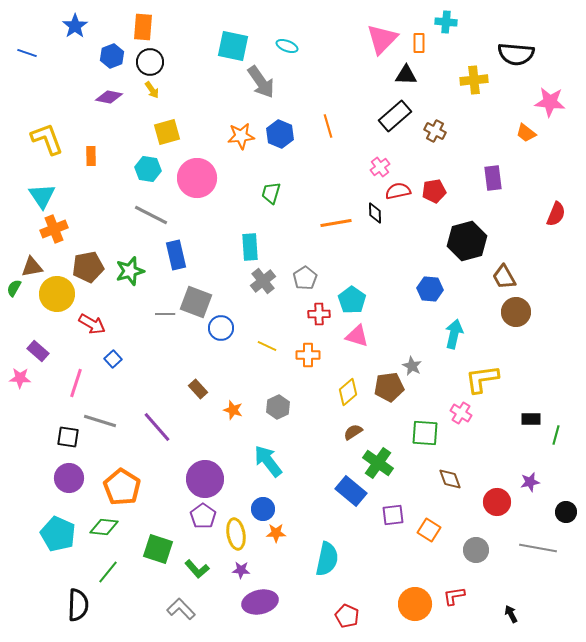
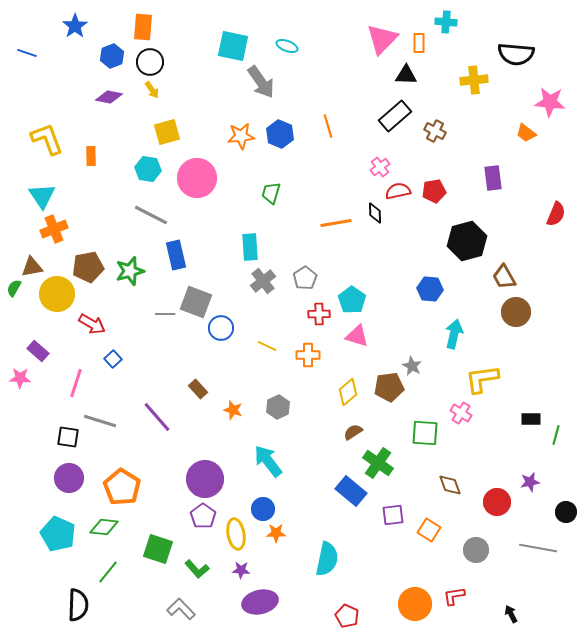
purple line at (157, 427): moved 10 px up
brown diamond at (450, 479): moved 6 px down
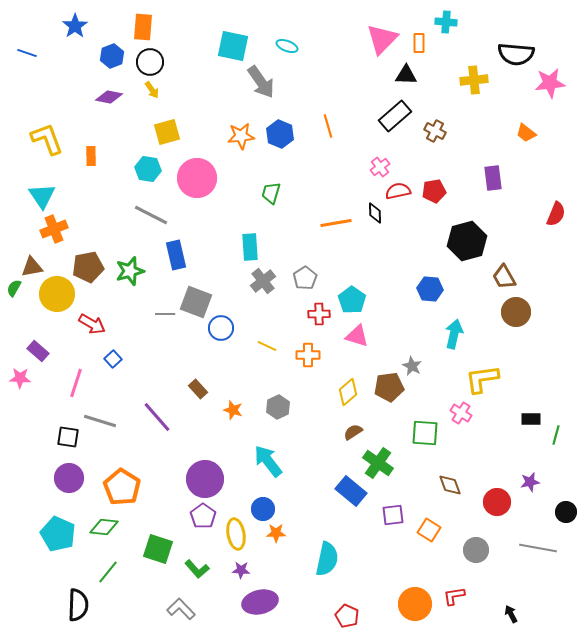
pink star at (550, 102): moved 19 px up; rotated 12 degrees counterclockwise
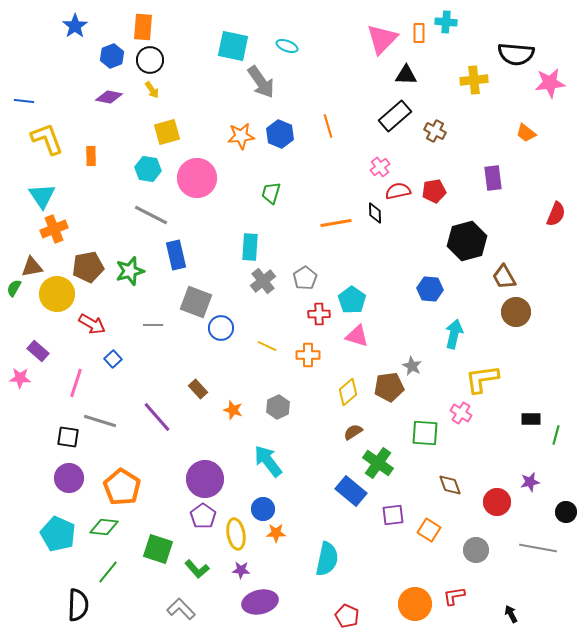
orange rectangle at (419, 43): moved 10 px up
blue line at (27, 53): moved 3 px left, 48 px down; rotated 12 degrees counterclockwise
black circle at (150, 62): moved 2 px up
cyan rectangle at (250, 247): rotated 8 degrees clockwise
gray line at (165, 314): moved 12 px left, 11 px down
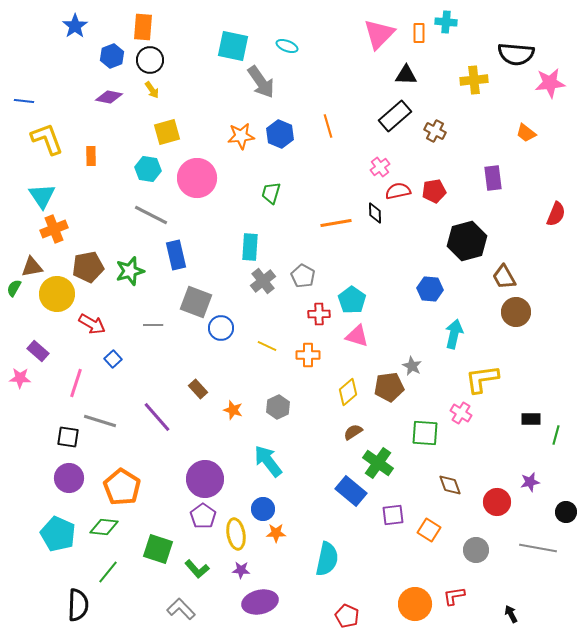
pink triangle at (382, 39): moved 3 px left, 5 px up
gray pentagon at (305, 278): moved 2 px left, 2 px up; rotated 10 degrees counterclockwise
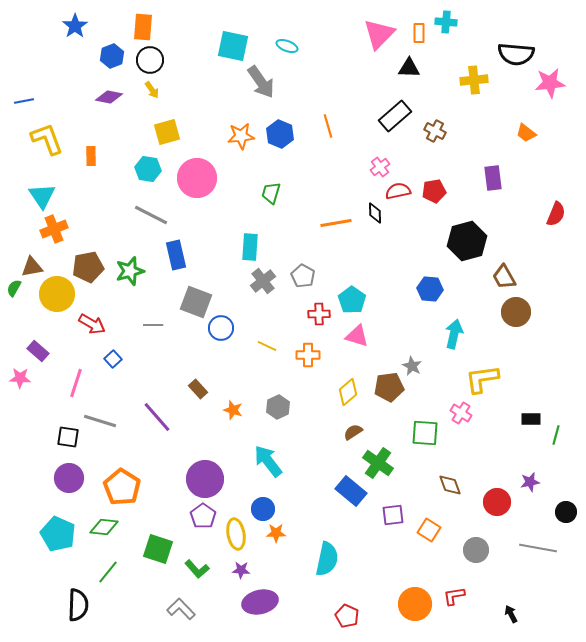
black triangle at (406, 75): moved 3 px right, 7 px up
blue line at (24, 101): rotated 18 degrees counterclockwise
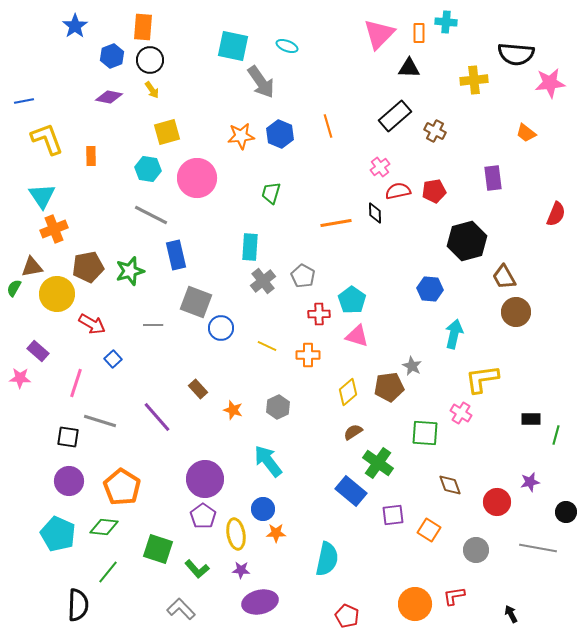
purple circle at (69, 478): moved 3 px down
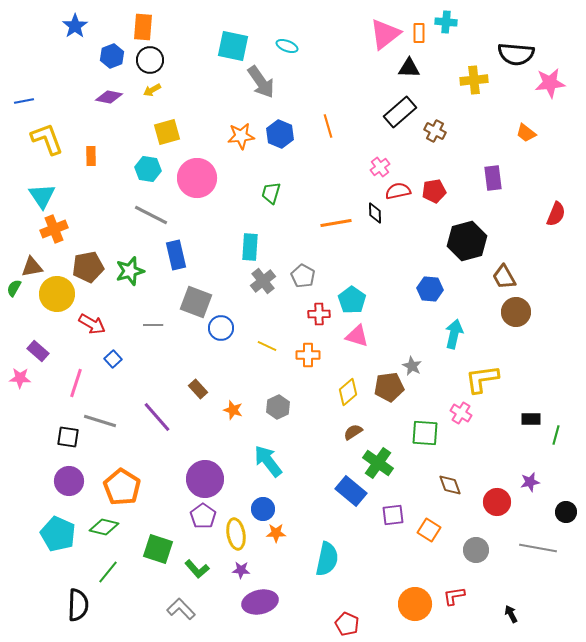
pink triangle at (379, 34): moved 6 px right; rotated 8 degrees clockwise
yellow arrow at (152, 90): rotated 96 degrees clockwise
black rectangle at (395, 116): moved 5 px right, 4 px up
green diamond at (104, 527): rotated 8 degrees clockwise
red pentagon at (347, 616): moved 8 px down
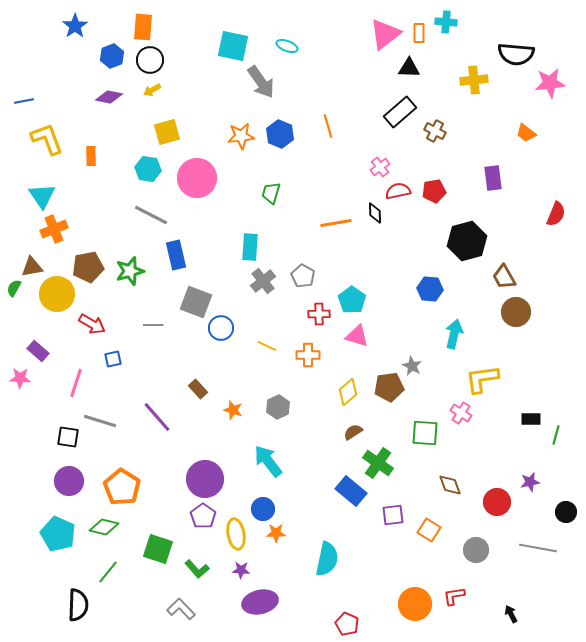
blue square at (113, 359): rotated 30 degrees clockwise
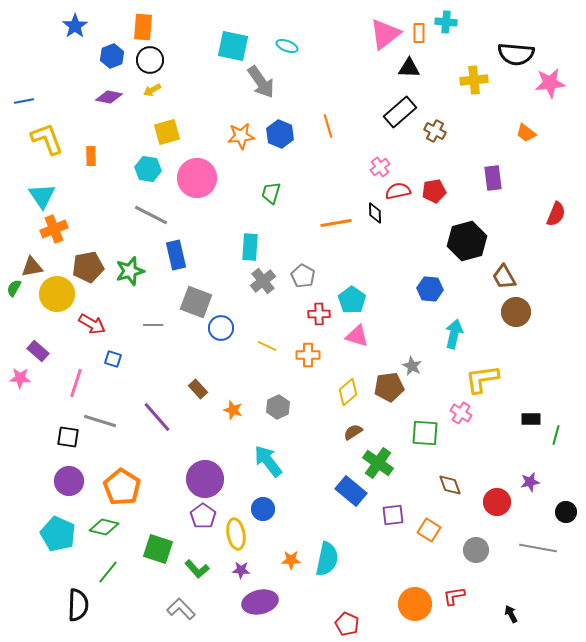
blue square at (113, 359): rotated 30 degrees clockwise
orange star at (276, 533): moved 15 px right, 27 px down
